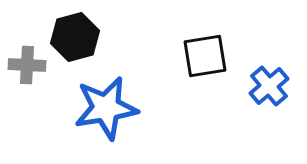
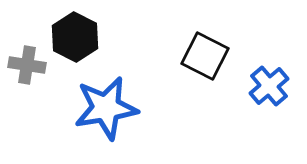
black hexagon: rotated 18 degrees counterclockwise
black square: rotated 36 degrees clockwise
gray cross: rotated 6 degrees clockwise
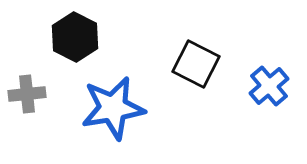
black square: moved 9 px left, 8 px down
gray cross: moved 29 px down; rotated 15 degrees counterclockwise
blue star: moved 7 px right
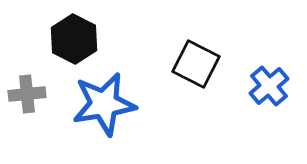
black hexagon: moved 1 px left, 2 px down
blue star: moved 9 px left, 4 px up
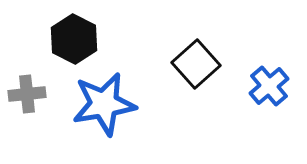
black square: rotated 21 degrees clockwise
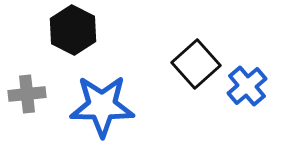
black hexagon: moved 1 px left, 9 px up
blue cross: moved 22 px left
blue star: moved 2 px left, 2 px down; rotated 10 degrees clockwise
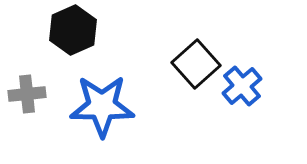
black hexagon: rotated 9 degrees clockwise
blue cross: moved 5 px left
